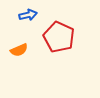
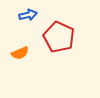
orange semicircle: moved 1 px right, 3 px down
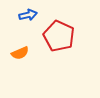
red pentagon: moved 1 px up
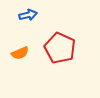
red pentagon: moved 1 px right, 12 px down
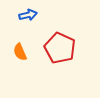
orange semicircle: moved 1 px up; rotated 90 degrees clockwise
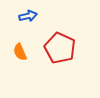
blue arrow: moved 1 px down
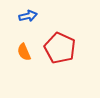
orange semicircle: moved 4 px right
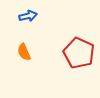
red pentagon: moved 19 px right, 5 px down
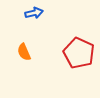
blue arrow: moved 6 px right, 3 px up
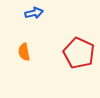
orange semicircle: rotated 12 degrees clockwise
